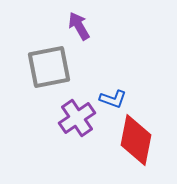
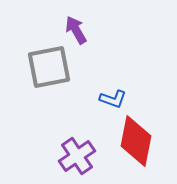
purple arrow: moved 3 px left, 4 px down
purple cross: moved 38 px down
red diamond: moved 1 px down
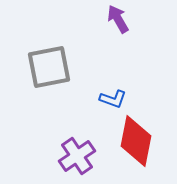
purple arrow: moved 42 px right, 11 px up
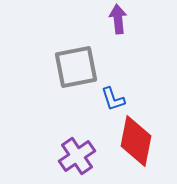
purple arrow: rotated 24 degrees clockwise
gray square: moved 27 px right
blue L-shape: rotated 52 degrees clockwise
